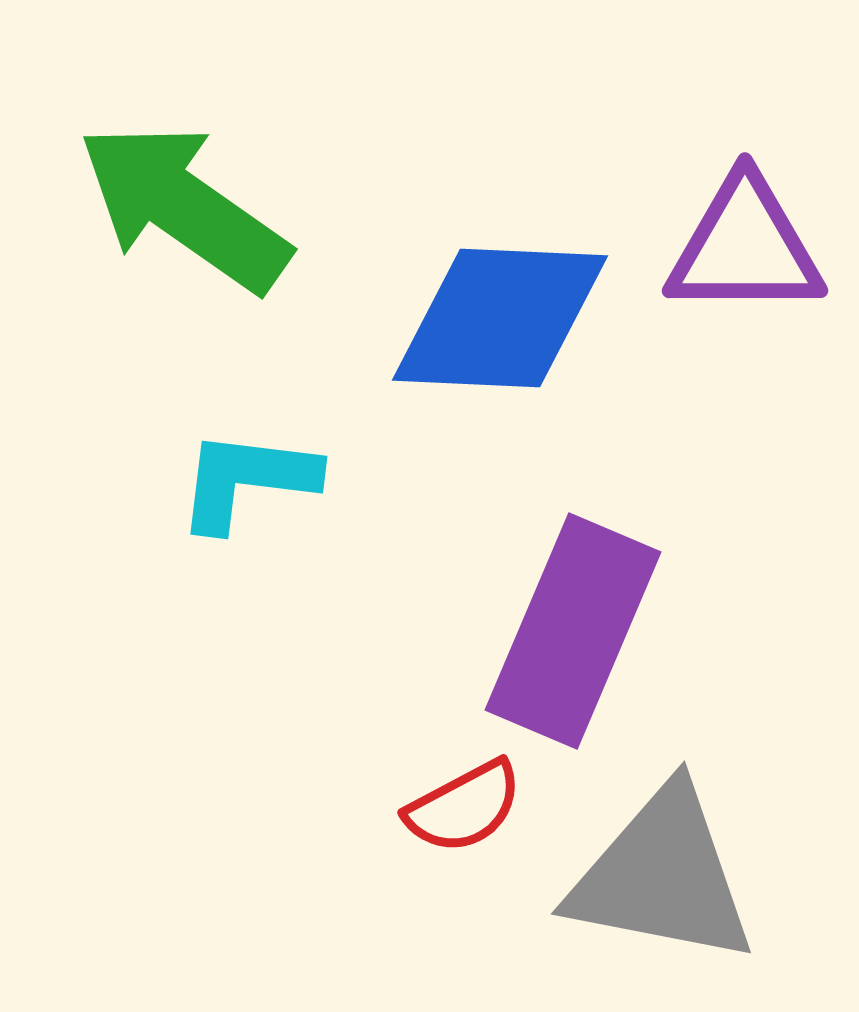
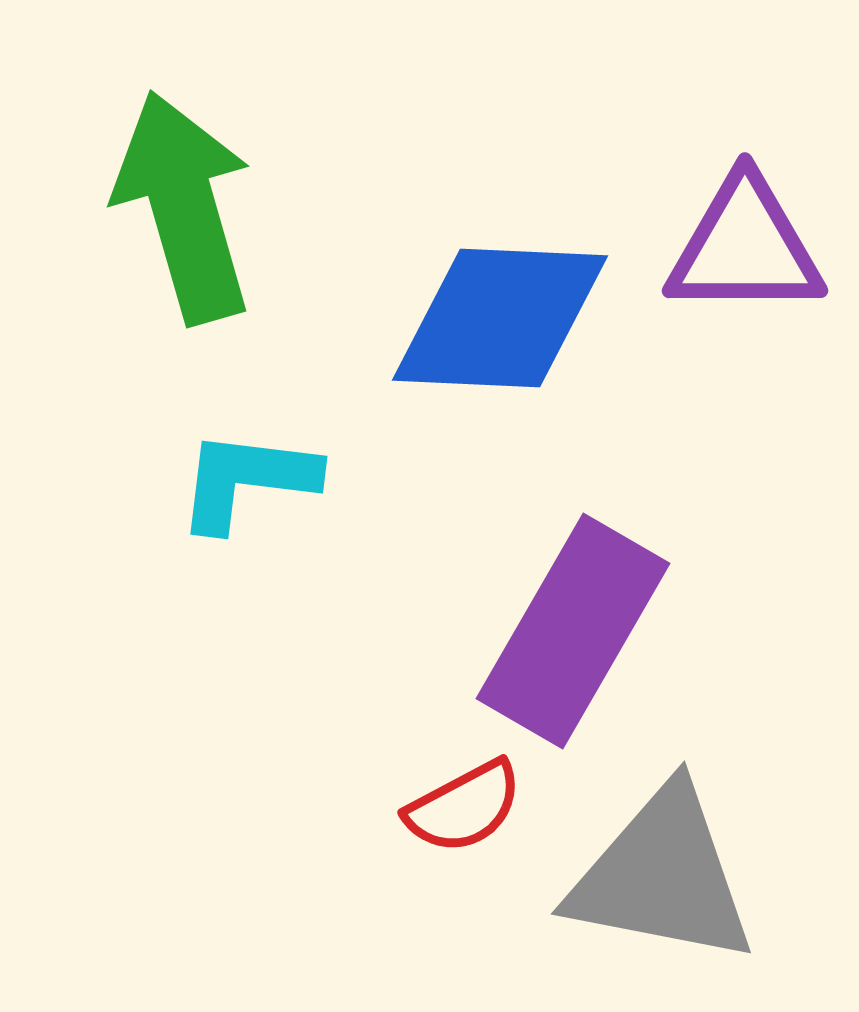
green arrow: rotated 39 degrees clockwise
purple rectangle: rotated 7 degrees clockwise
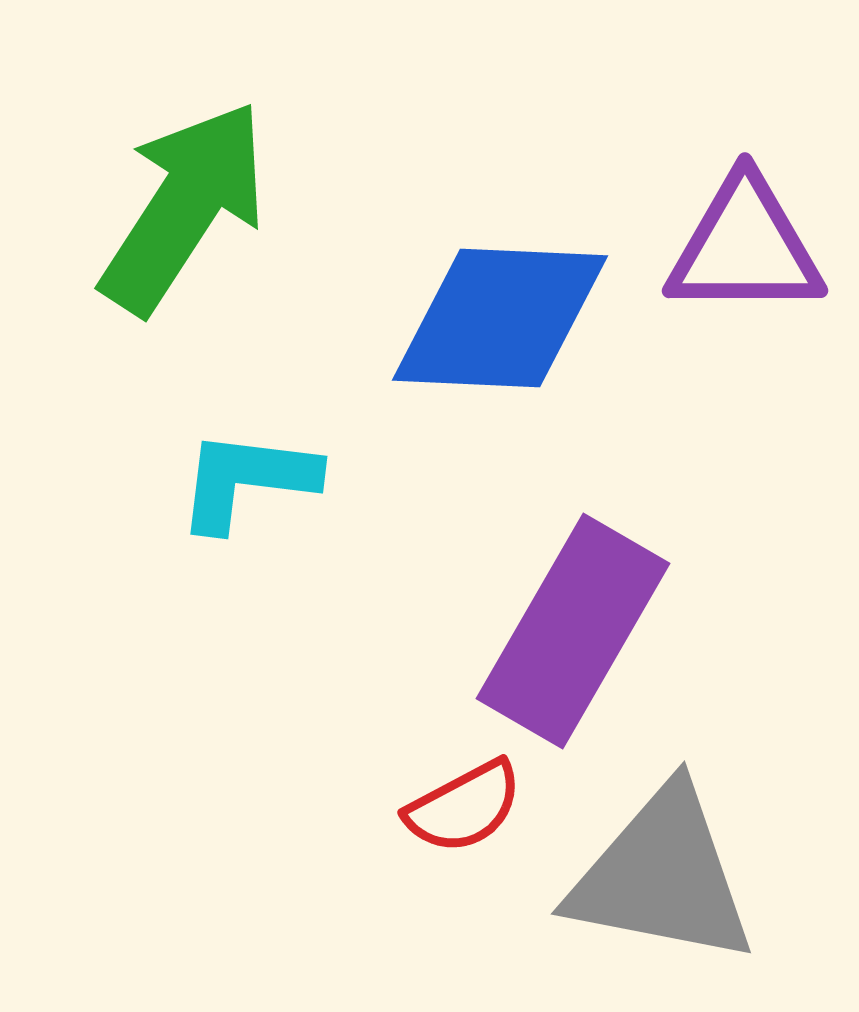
green arrow: rotated 49 degrees clockwise
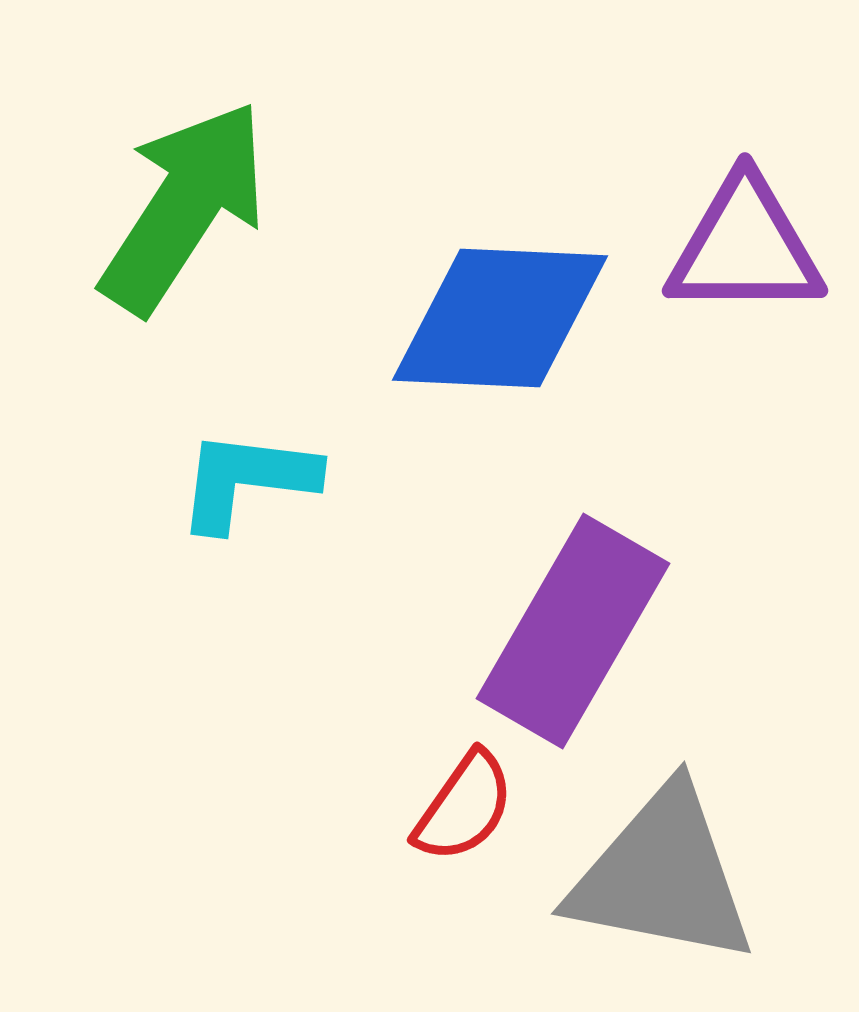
red semicircle: rotated 27 degrees counterclockwise
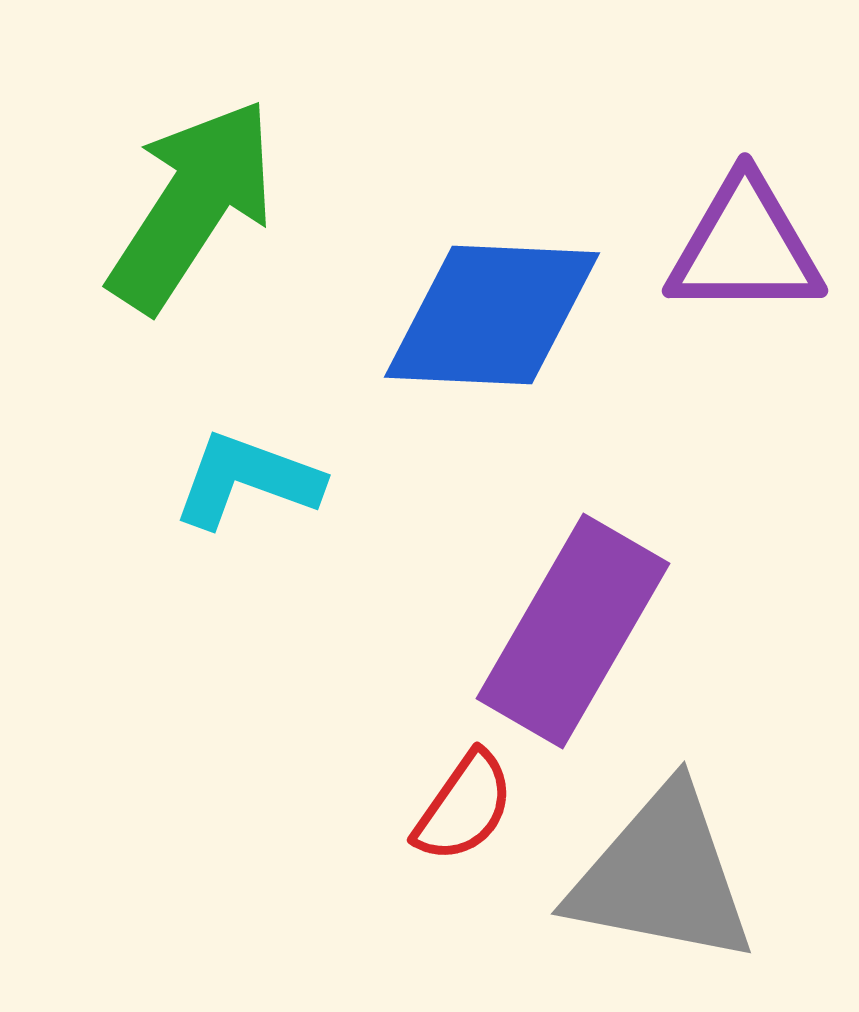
green arrow: moved 8 px right, 2 px up
blue diamond: moved 8 px left, 3 px up
cyan L-shape: rotated 13 degrees clockwise
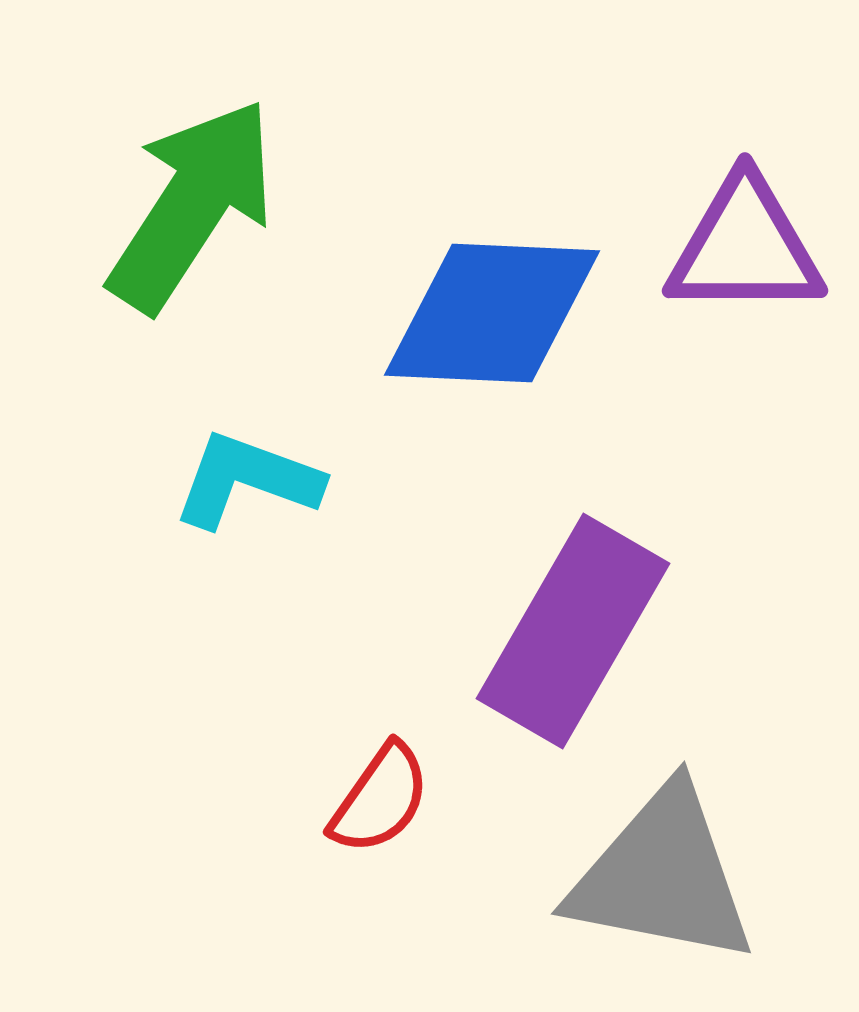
blue diamond: moved 2 px up
red semicircle: moved 84 px left, 8 px up
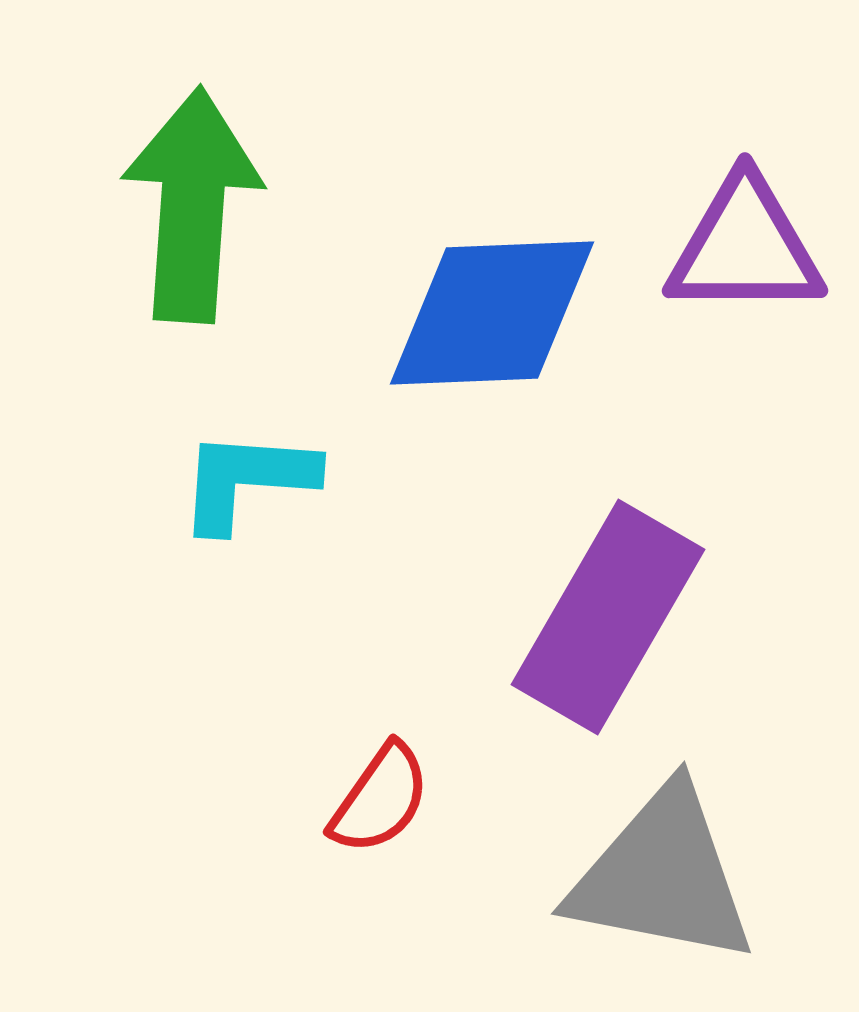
green arrow: rotated 29 degrees counterclockwise
blue diamond: rotated 5 degrees counterclockwise
cyan L-shape: rotated 16 degrees counterclockwise
purple rectangle: moved 35 px right, 14 px up
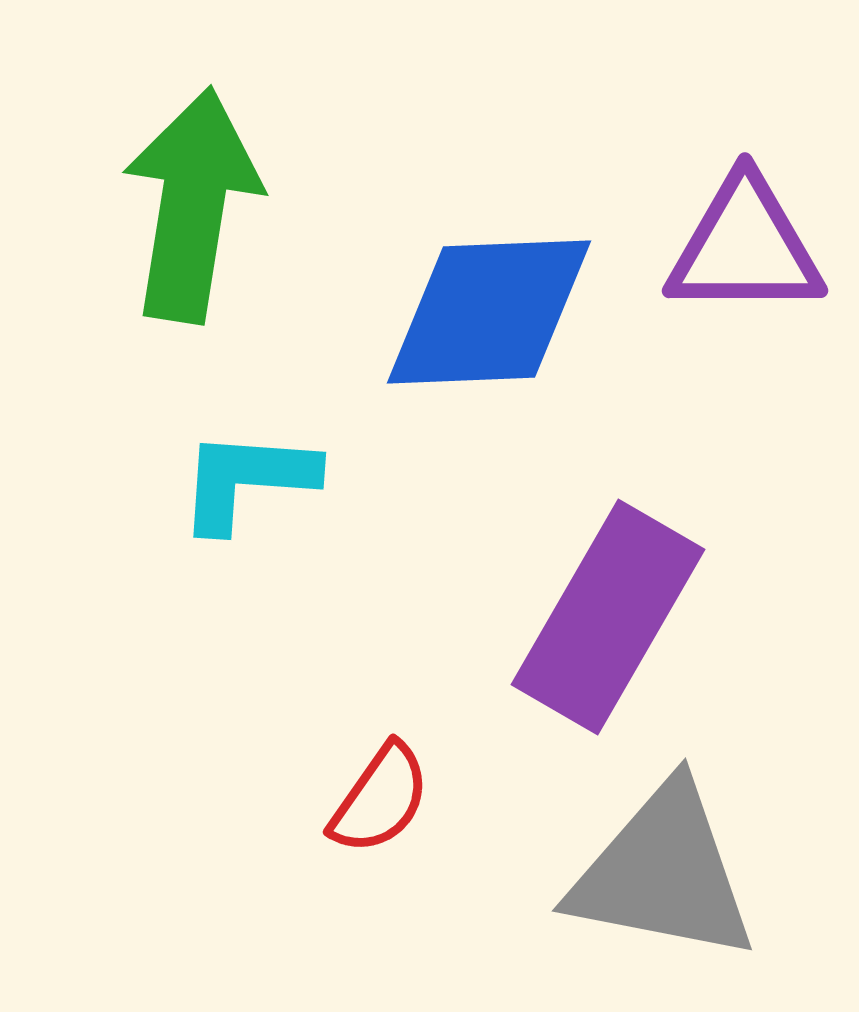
green arrow: rotated 5 degrees clockwise
blue diamond: moved 3 px left, 1 px up
gray triangle: moved 1 px right, 3 px up
